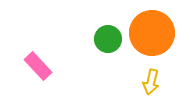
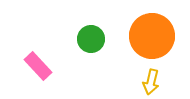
orange circle: moved 3 px down
green circle: moved 17 px left
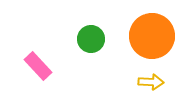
yellow arrow: rotated 100 degrees counterclockwise
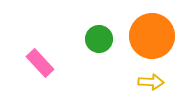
green circle: moved 8 px right
pink rectangle: moved 2 px right, 3 px up
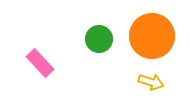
yellow arrow: rotated 15 degrees clockwise
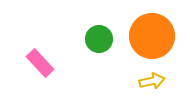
yellow arrow: moved 1 px right, 1 px up; rotated 30 degrees counterclockwise
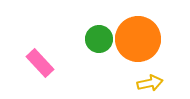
orange circle: moved 14 px left, 3 px down
yellow arrow: moved 2 px left, 2 px down
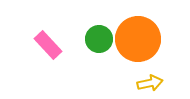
pink rectangle: moved 8 px right, 18 px up
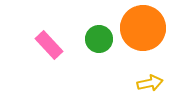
orange circle: moved 5 px right, 11 px up
pink rectangle: moved 1 px right
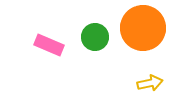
green circle: moved 4 px left, 2 px up
pink rectangle: rotated 24 degrees counterclockwise
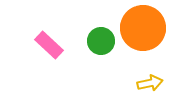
green circle: moved 6 px right, 4 px down
pink rectangle: rotated 20 degrees clockwise
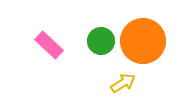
orange circle: moved 13 px down
yellow arrow: moved 27 px left; rotated 20 degrees counterclockwise
